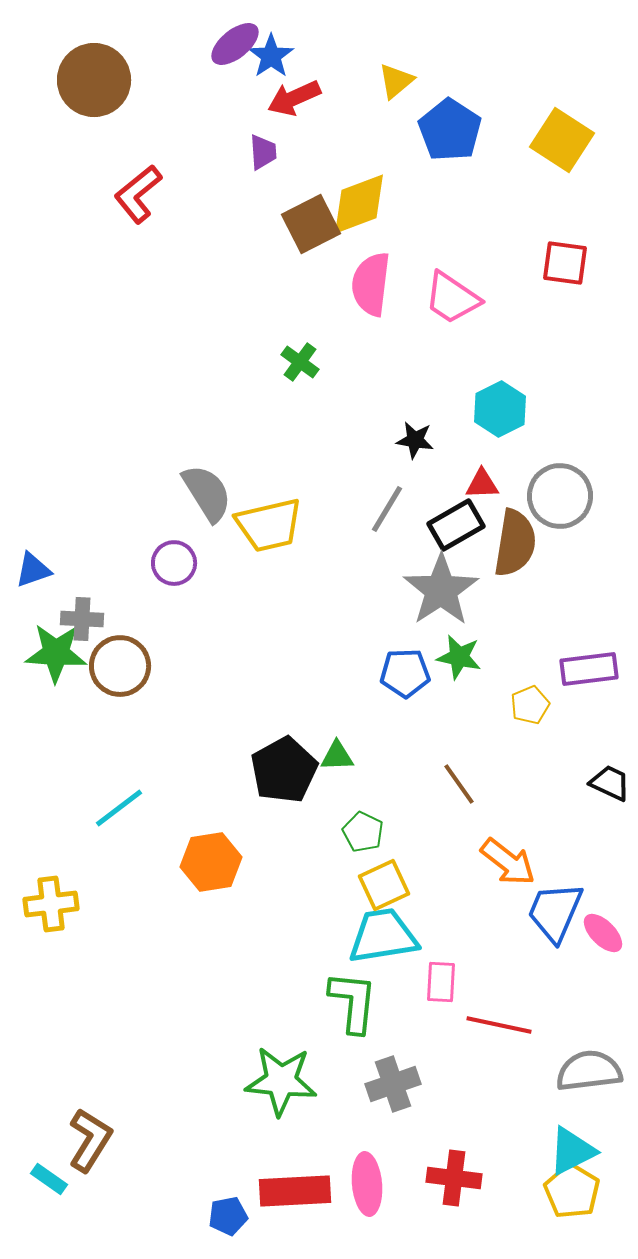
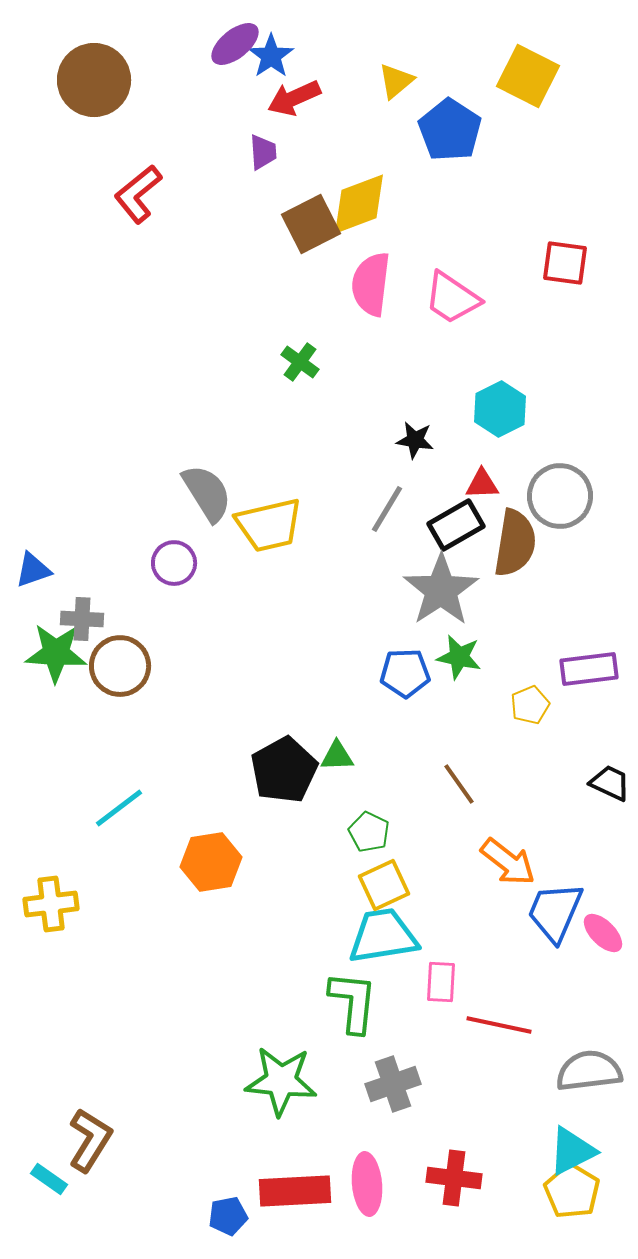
yellow square at (562, 140): moved 34 px left, 64 px up; rotated 6 degrees counterclockwise
green pentagon at (363, 832): moved 6 px right
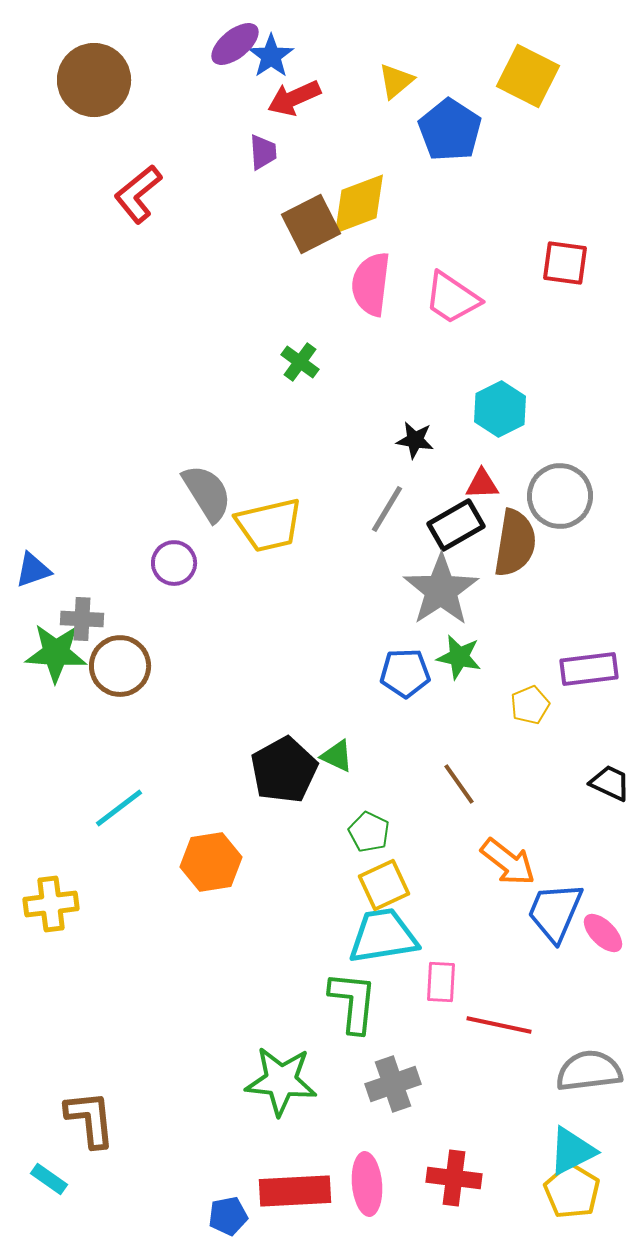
green triangle at (337, 756): rotated 27 degrees clockwise
brown L-shape at (90, 1140): moved 21 px up; rotated 38 degrees counterclockwise
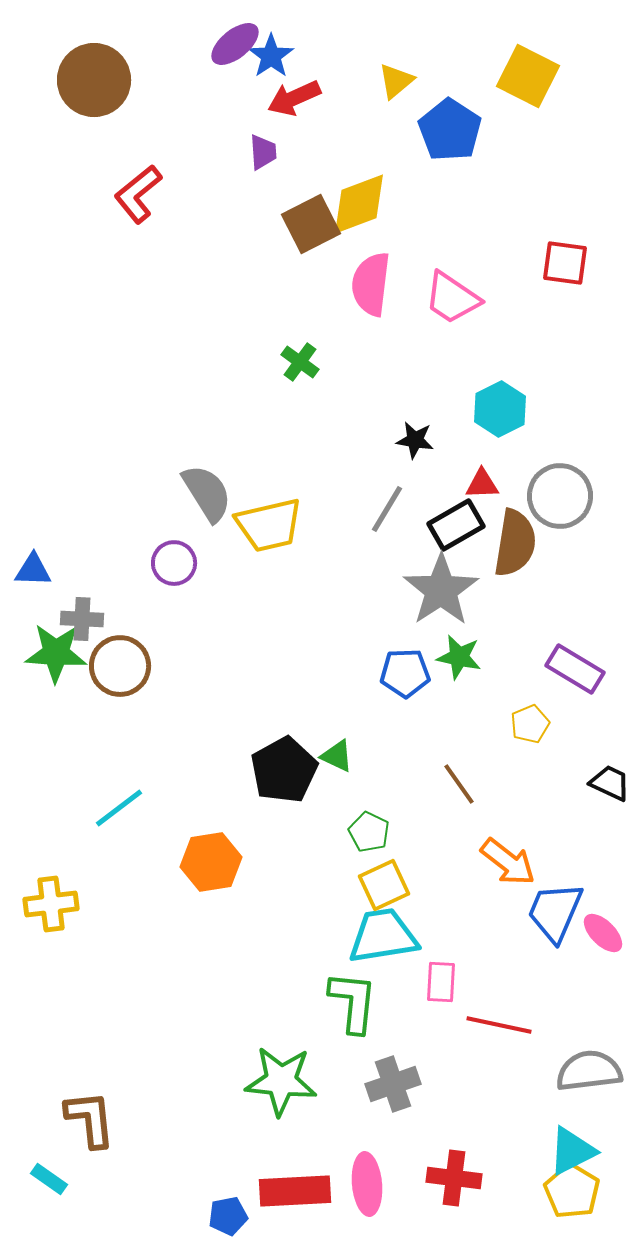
blue triangle at (33, 570): rotated 21 degrees clockwise
purple rectangle at (589, 669): moved 14 px left; rotated 38 degrees clockwise
yellow pentagon at (530, 705): moved 19 px down
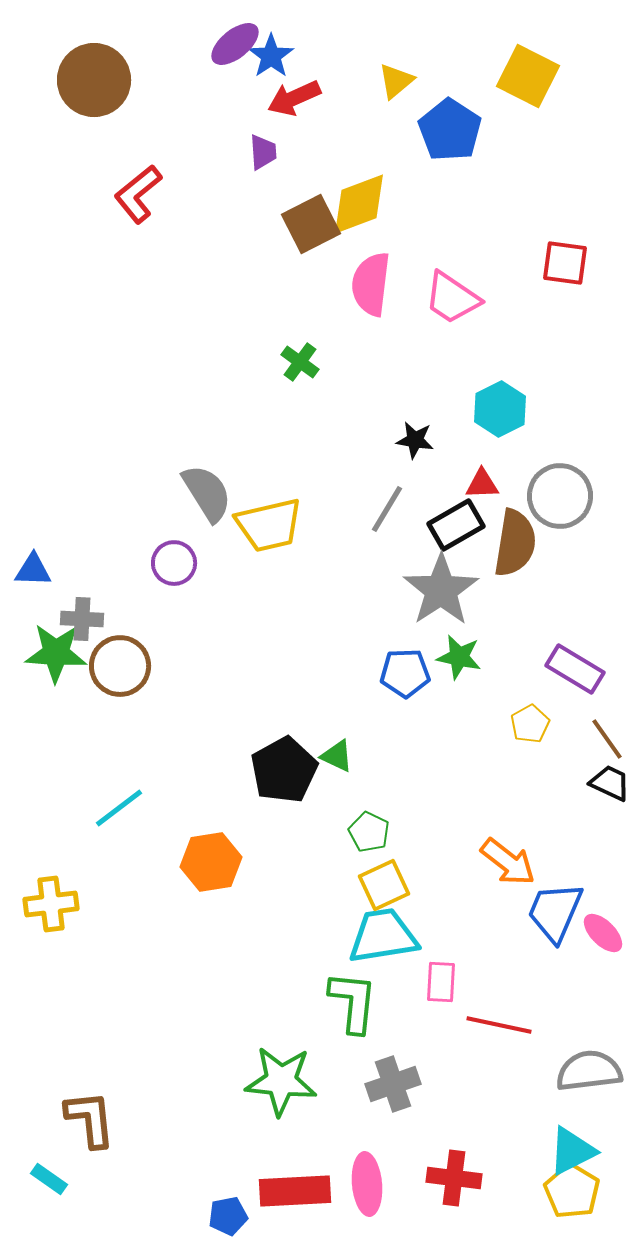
yellow pentagon at (530, 724): rotated 6 degrees counterclockwise
brown line at (459, 784): moved 148 px right, 45 px up
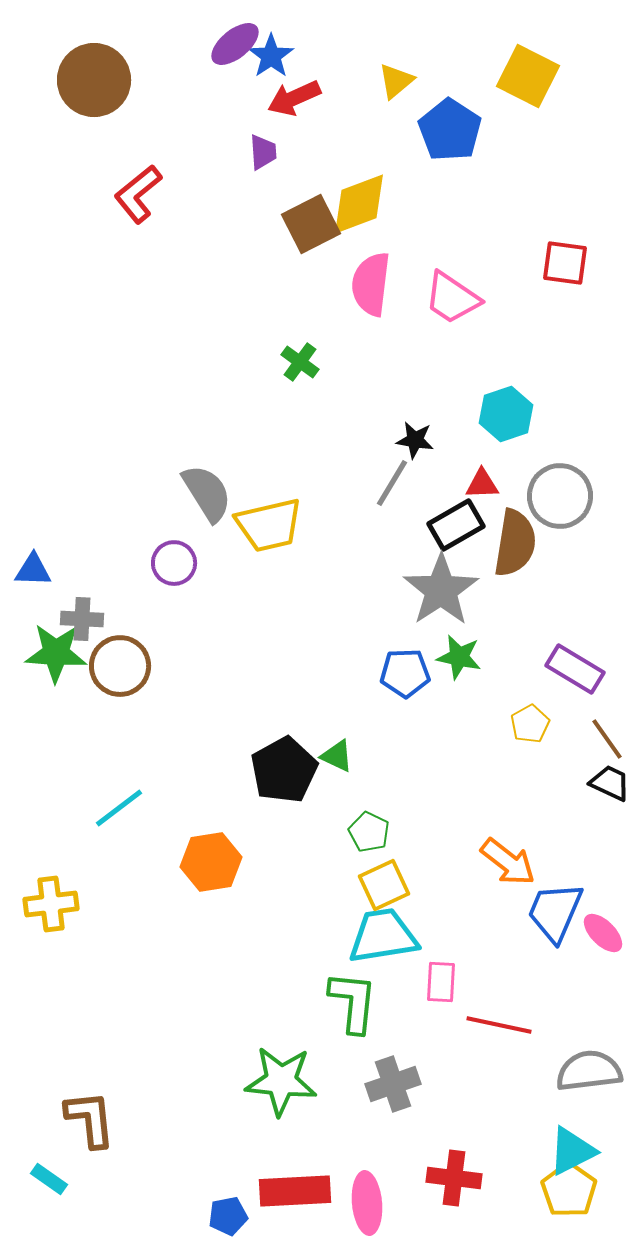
cyan hexagon at (500, 409): moved 6 px right, 5 px down; rotated 8 degrees clockwise
gray line at (387, 509): moved 5 px right, 26 px up
pink ellipse at (367, 1184): moved 19 px down
yellow pentagon at (572, 1191): moved 3 px left, 1 px up; rotated 4 degrees clockwise
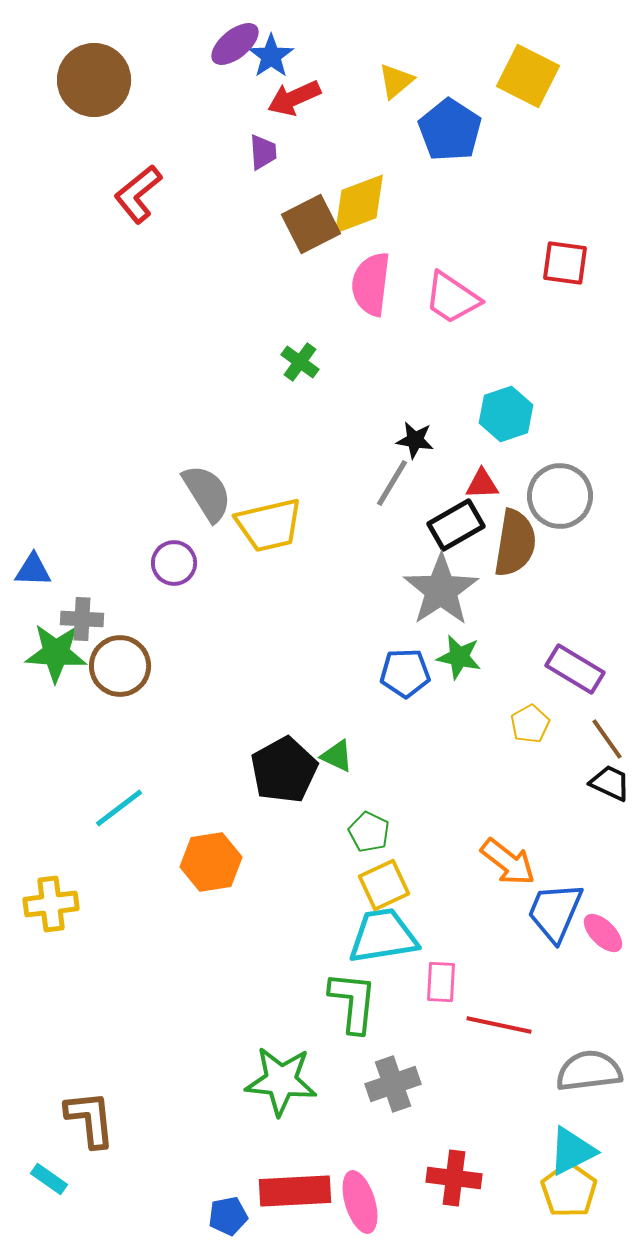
pink ellipse at (367, 1203): moved 7 px left, 1 px up; rotated 12 degrees counterclockwise
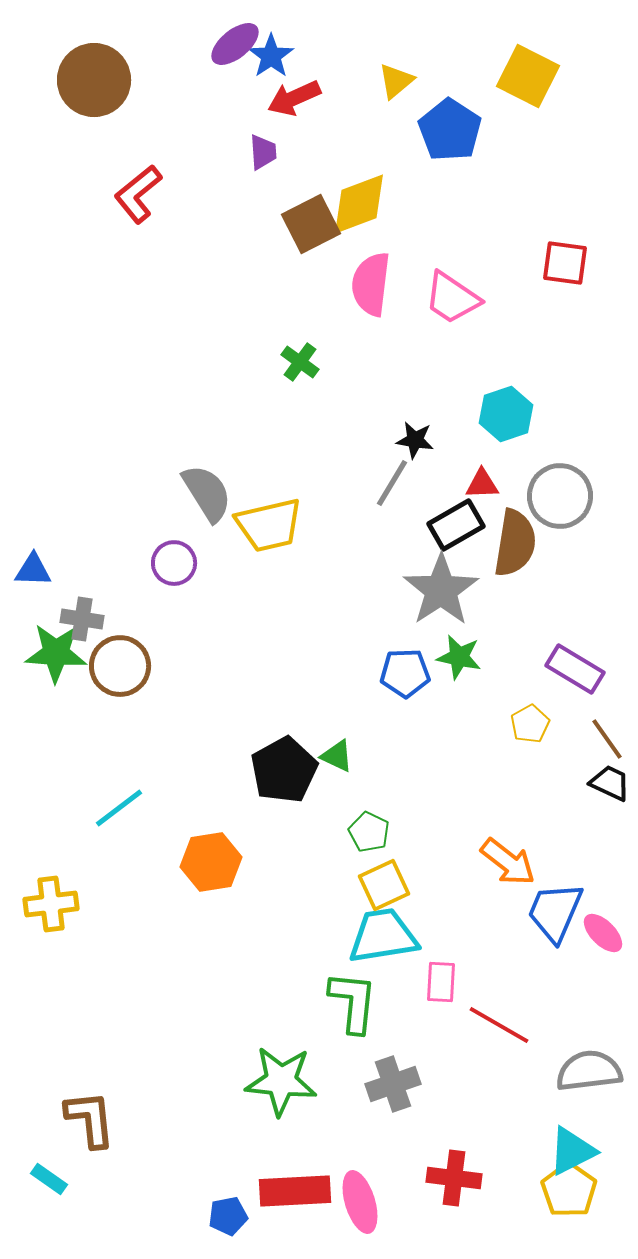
gray cross at (82, 619): rotated 6 degrees clockwise
red line at (499, 1025): rotated 18 degrees clockwise
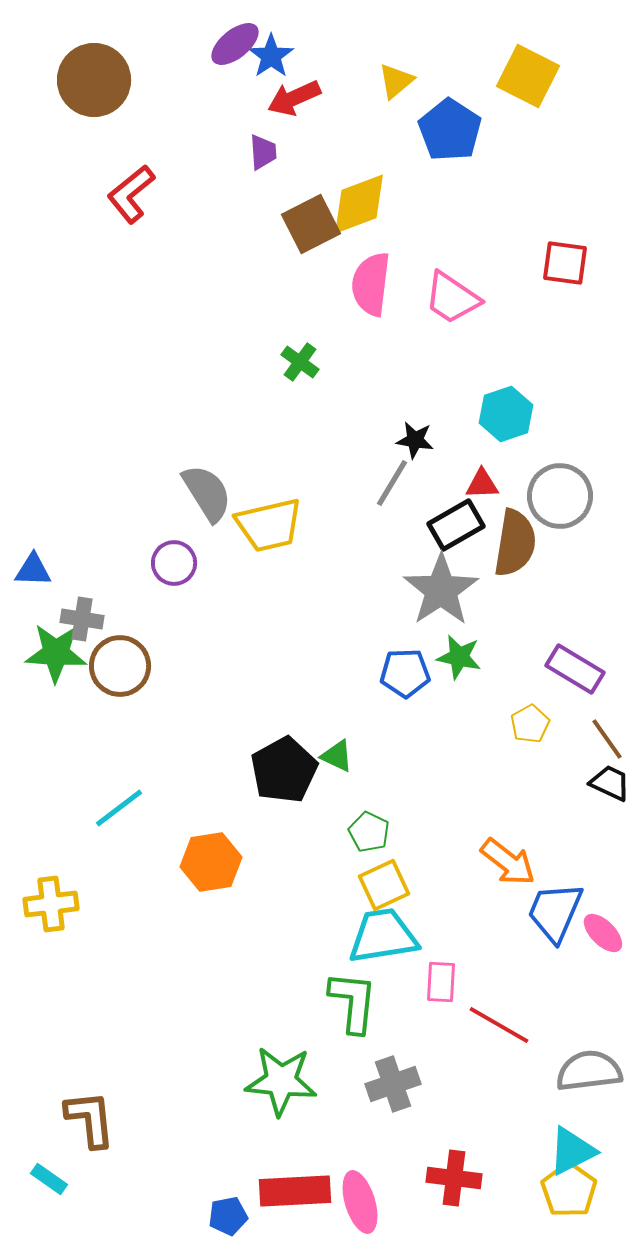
red L-shape at (138, 194): moved 7 px left
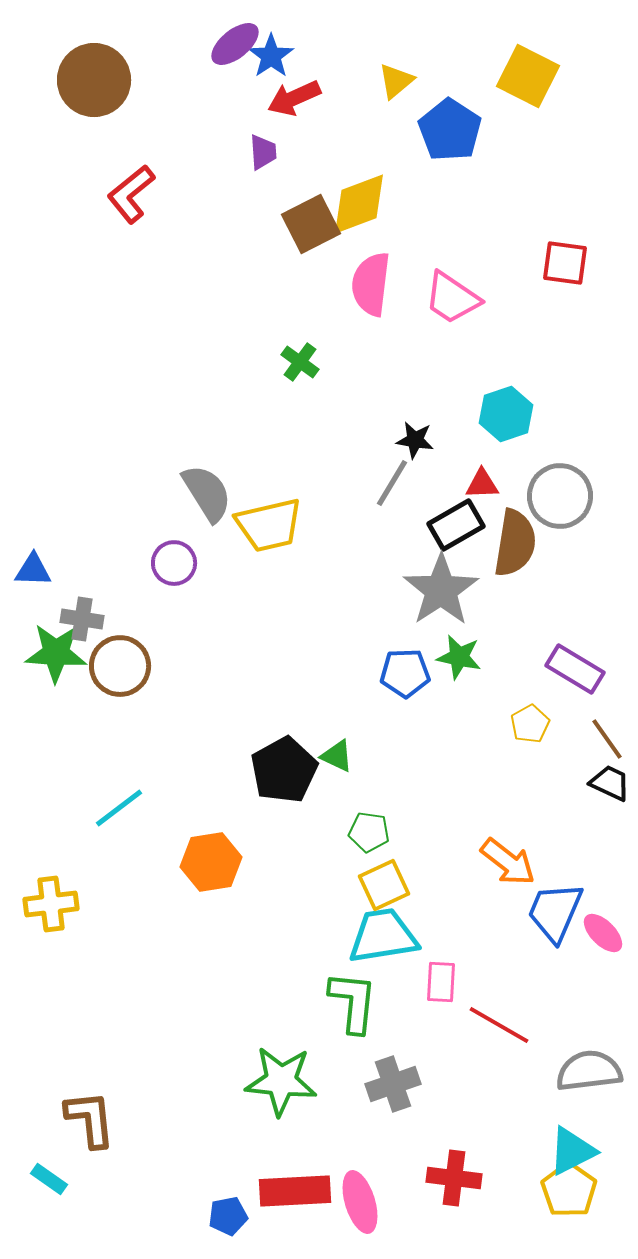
green pentagon at (369, 832): rotated 18 degrees counterclockwise
